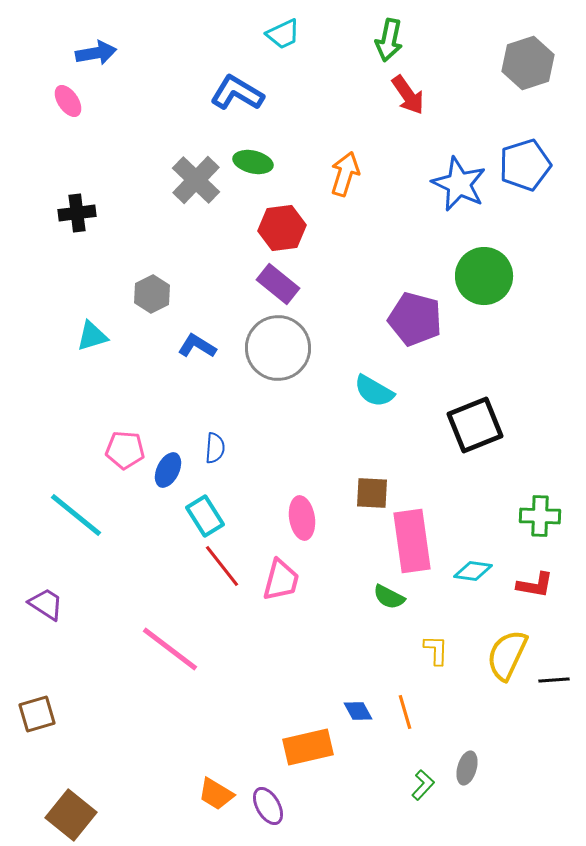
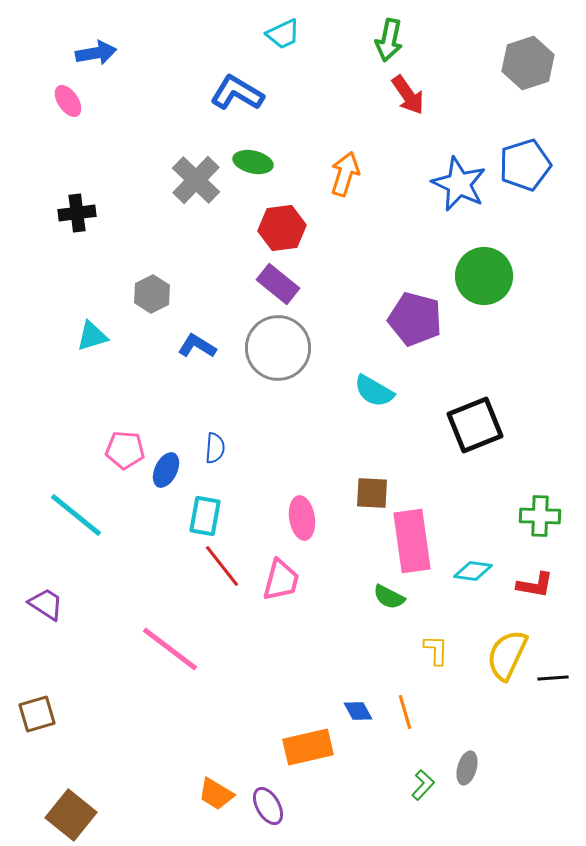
blue ellipse at (168, 470): moved 2 px left
cyan rectangle at (205, 516): rotated 42 degrees clockwise
black line at (554, 680): moved 1 px left, 2 px up
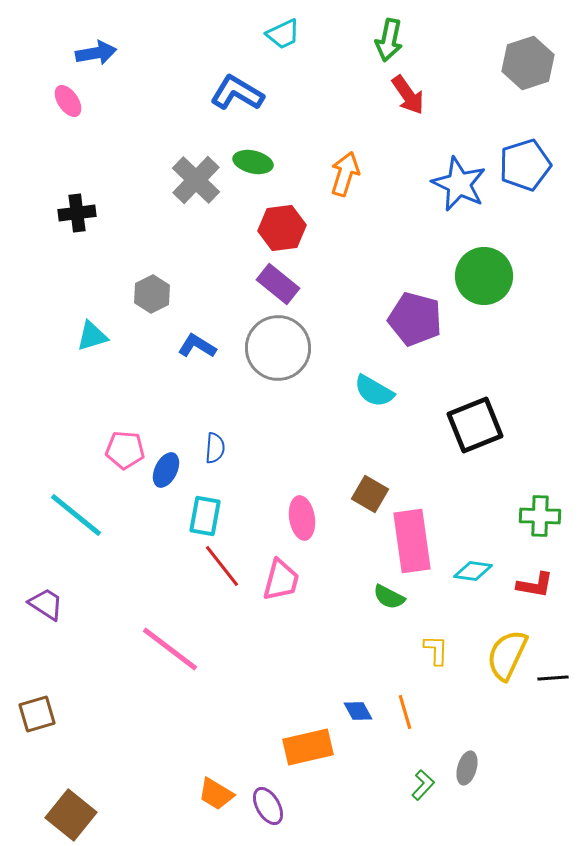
brown square at (372, 493): moved 2 px left, 1 px down; rotated 27 degrees clockwise
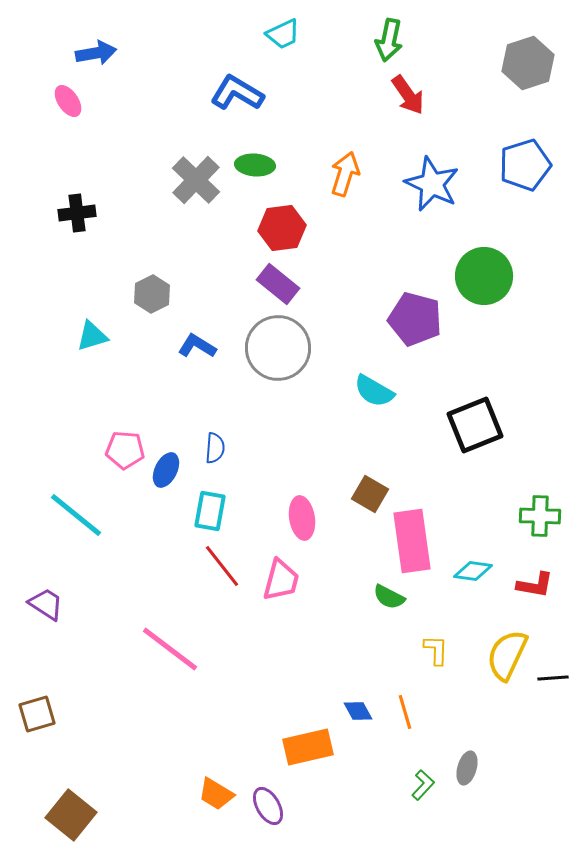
green ellipse at (253, 162): moved 2 px right, 3 px down; rotated 9 degrees counterclockwise
blue star at (459, 184): moved 27 px left
cyan rectangle at (205, 516): moved 5 px right, 5 px up
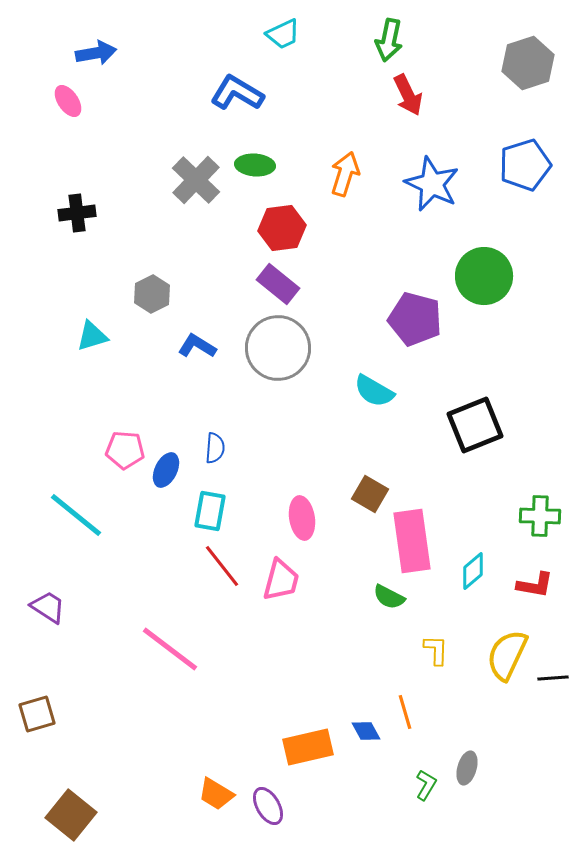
red arrow at (408, 95): rotated 9 degrees clockwise
cyan diamond at (473, 571): rotated 48 degrees counterclockwise
purple trapezoid at (46, 604): moved 2 px right, 3 px down
blue diamond at (358, 711): moved 8 px right, 20 px down
green L-shape at (423, 785): moved 3 px right; rotated 12 degrees counterclockwise
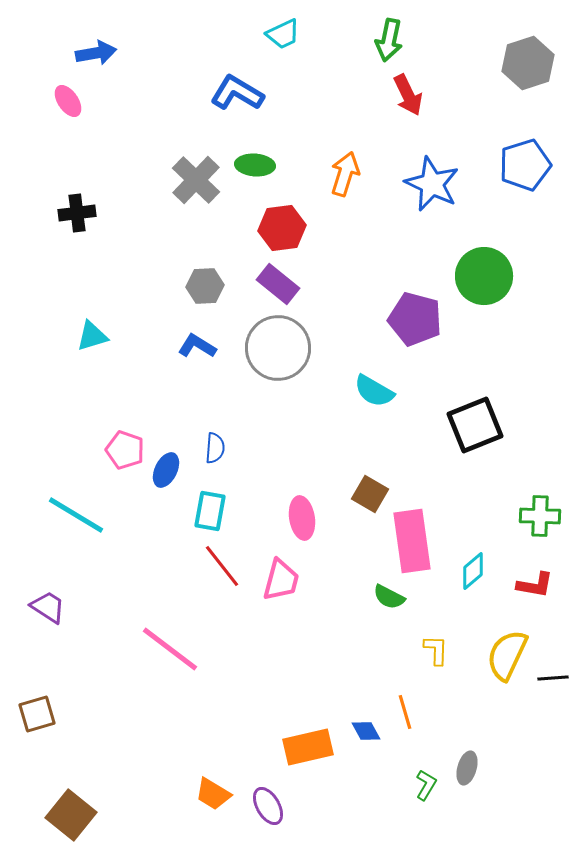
gray hexagon at (152, 294): moved 53 px right, 8 px up; rotated 24 degrees clockwise
pink pentagon at (125, 450): rotated 15 degrees clockwise
cyan line at (76, 515): rotated 8 degrees counterclockwise
orange trapezoid at (216, 794): moved 3 px left
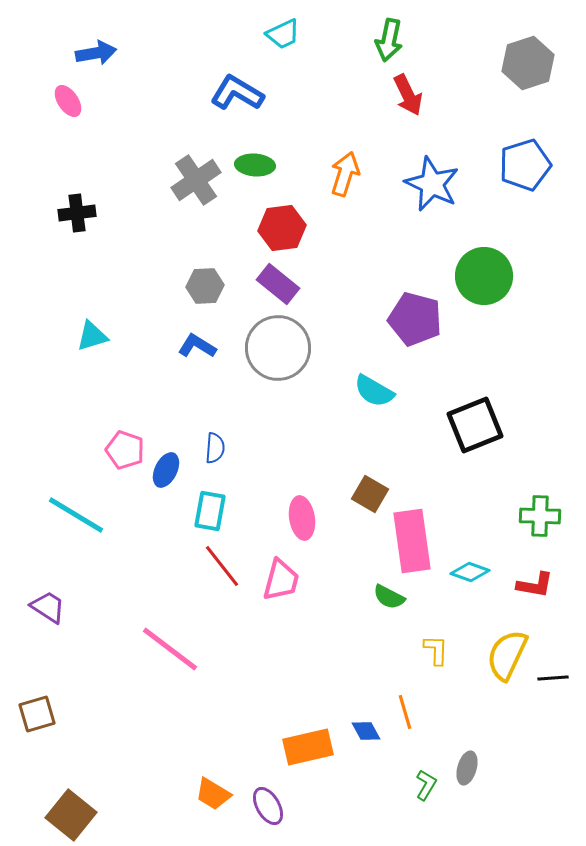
gray cross at (196, 180): rotated 12 degrees clockwise
cyan diamond at (473, 571): moved 3 px left, 1 px down; rotated 60 degrees clockwise
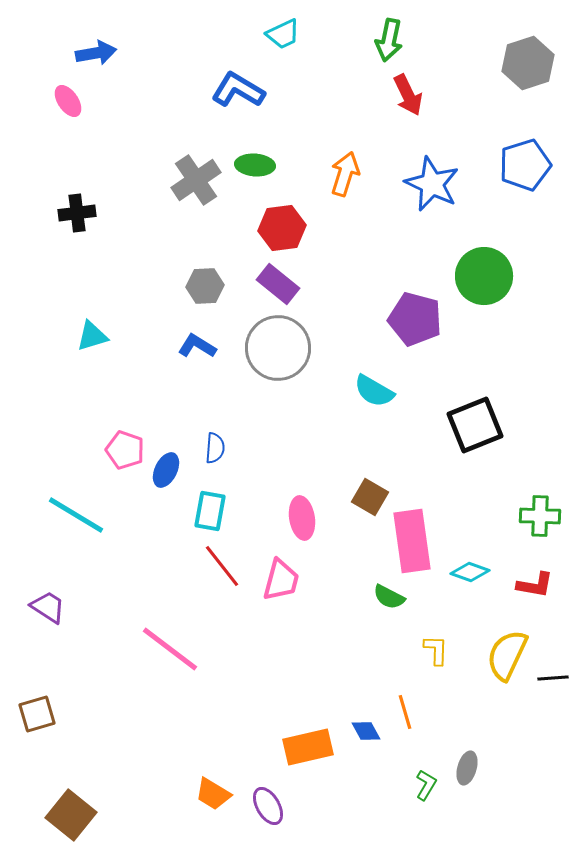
blue L-shape at (237, 93): moved 1 px right, 3 px up
brown square at (370, 494): moved 3 px down
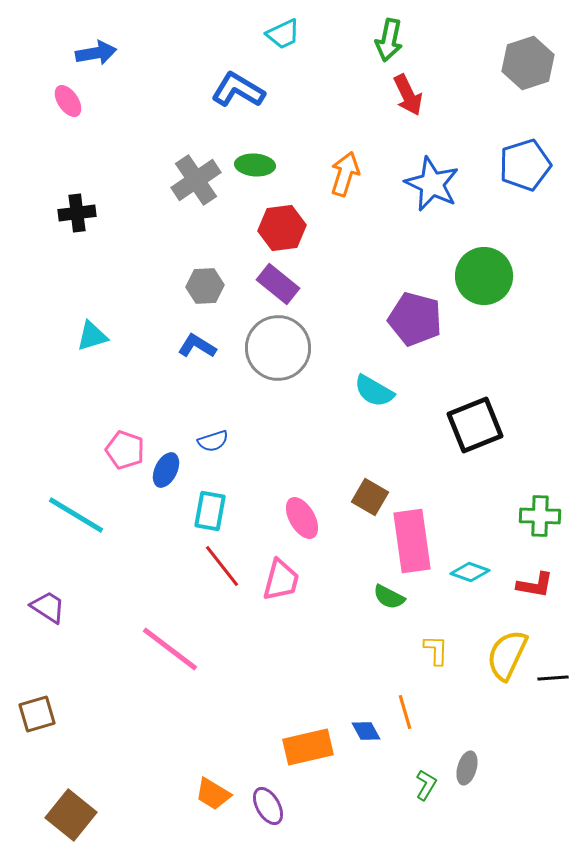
blue semicircle at (215, 448): moved 2 px left, 7 px up; rotated 68 degrees clockwise
pink ellipse at (302, 518): rotated 21 degrees counterclockwise
